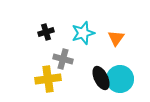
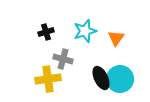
cyan star: moved 2 px right, 2 px up
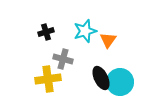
orange triangle: moved 8 px left, 2 px down
cyan circle: moved 3 px down
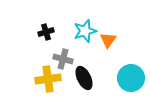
black ellipse: moved 17 px left
cyan circle: moved 11 px right, 4 px up
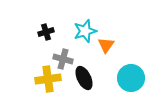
orange triangle: moved 2 px left, 5 px down
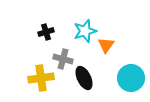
yellow cross: moved 7 px left, 1 px up
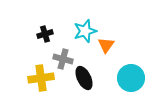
black cross: moved 1 px left, 2 px down
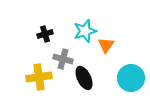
yellow cross: moved 2 px left, 1 px up
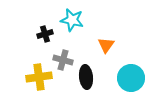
cyan star: moved 13 px left, 11 px up; rotated 30 degrees clockwise
gray cross: moved 1 px down
black ellipse: moved 2 px right, 1 px up; rotated 20 degrees clockwise
